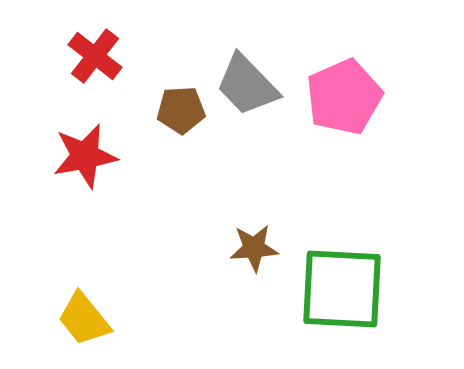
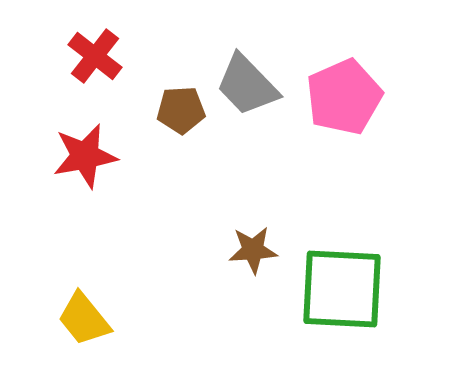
brown star: moved 1 px left, 2 px down
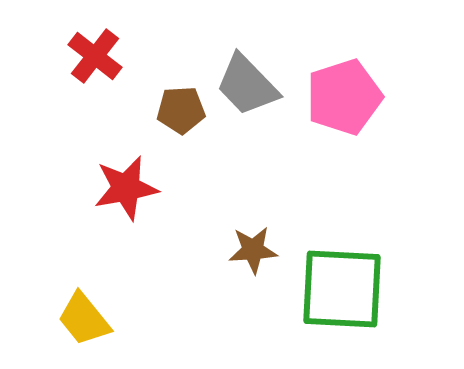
pink pentagon: rotated 6 degrees clockwise
red star: moved 41 px right, 32 px down
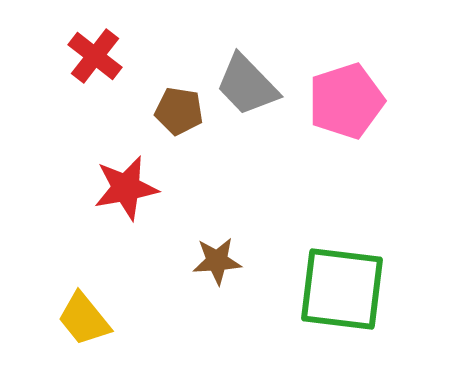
pink pentagon: moved 2 px right, 4 px down
brown pentagon: moved 2 px left, 1 px down; rotated 12 degrees clockwise
brown star: moved 36 px left, 11 px down
green square: rotated 4 degrees clockwise
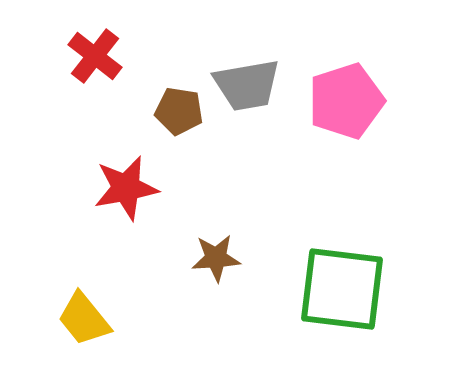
gray trapezoid: rotated 56 degrees counterclockwise
brown star: moved 1 px left, 3 px up
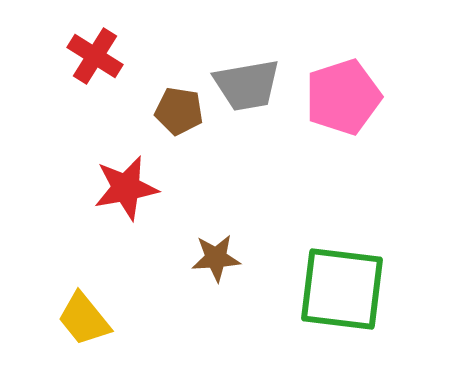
red cross: rotated 6 degrees counterclockwise
pink pentagon: moved 3 px left, 4 px up
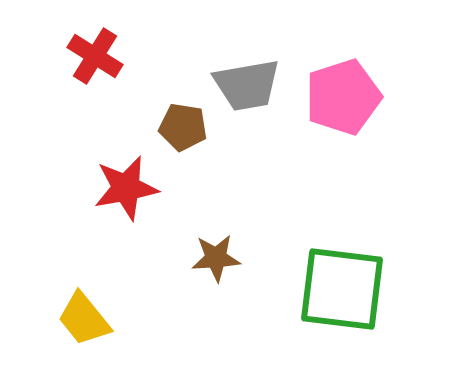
brown pentagon: moved 4 px right, 16 px down
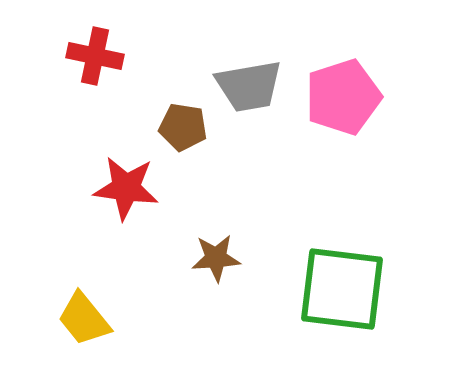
red cross: rotated 20 degrees counterclockwise
gray trapezoid: moved 2 px right, 1 px down
red star: rotated 18 degrees clockwise
